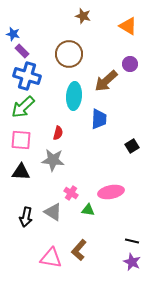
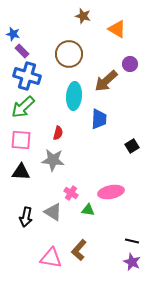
orange triangle: moved 11 px left, 3 px down
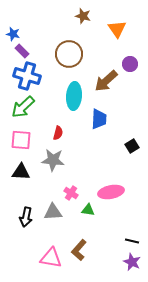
orange triangle: rotated 24 degrees clockwise
gray triangle: rotated 36 degrees counterclockwise
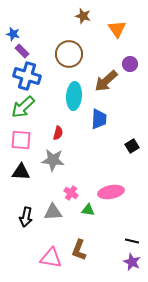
brown L-shape: rotated 20 degrees counterclockwise
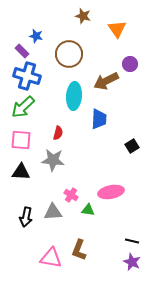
blue star: moved 23 px right, 2 px down
brown arrow: rotated 15 degrees clockwise
pink cross: moved 2 px down
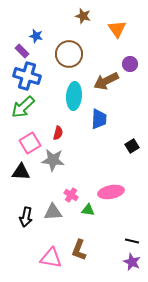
pink square: moved 9 px right, 3 px down; rotated 35 degrees counterclockwise
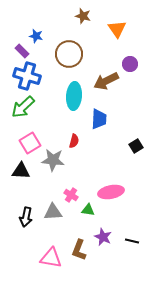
red semicircle: moved 16 px right, 8 px down
black square: moved 4 px right
black triangle: moved 1 px up
purple star: moved 29 px left, 25 px up
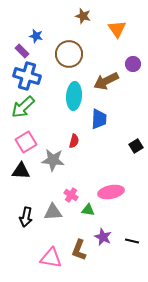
purple circle: moved 3 px right
pink square: moved 4 px left, 1 px up
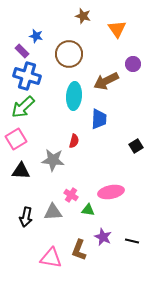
pink square: moved 10 px left, 3 px up
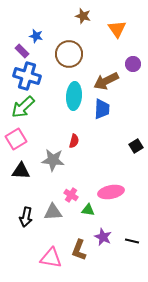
blue trapezoid: moved 3 px right, 10 px up
